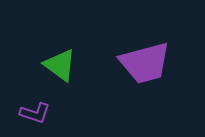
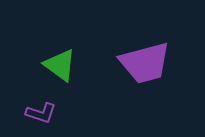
purple L-shape: moved 6 px right
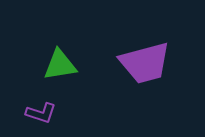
green triangle: rotated 45 degrees counterclockwise
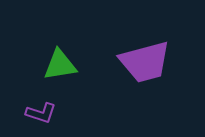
purple trapezoid: moved 1 px up
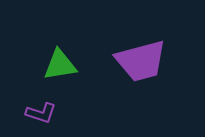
purple trapezoid: moved 4 px left, 1 px up
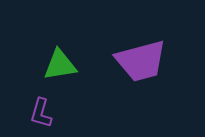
purple L-shape: rotated 88 degrees clockwise
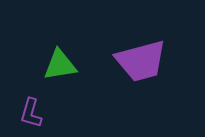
purple L-shape: moved 10 px left
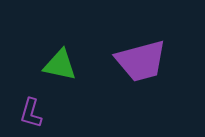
green triangle: rotated 21 degrees clockwise
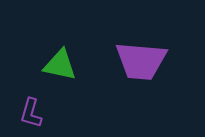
purple trapezoid: rotated 20 degrees clockwise
